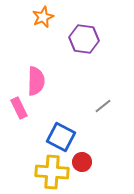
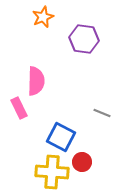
gray line: moved 1 px left, 7 px down; rotated 60 degrees clockwise
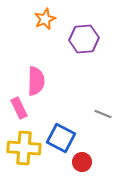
orange star: moved 2 px right, 2 px down
purple hexagon: rotated 12 degrees counterclockwise
gray line: moved 1 px right, 1 px down
blue square: moved 1 px down
yellow cross: moved 28 px left, 24 px up
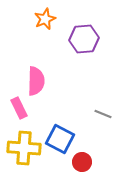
blue square: moved 1 px left, 1 px down
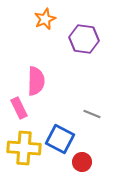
purple hexagon: rotated 12 degrees clockwise
gray line: moved 11 px left
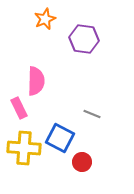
blue square: moved 1 px up
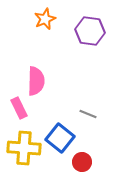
purple hexagon: moved 6 px right, 8 px up
gray line: moved 4 px left
blue square: rotated 12 degrees clockwise
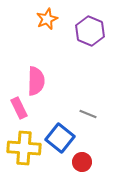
orange star: moved 2 px right
purple hexagon: rotated 16 degrees clockwise
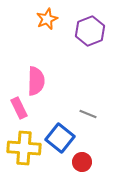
purple hexagon: rotated 16 degrees clockwise
